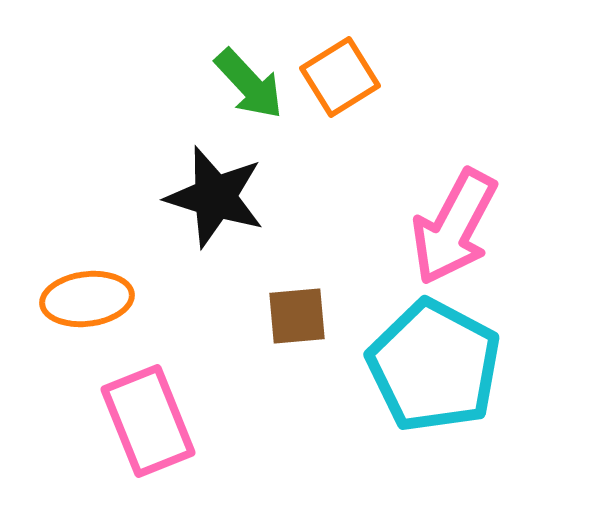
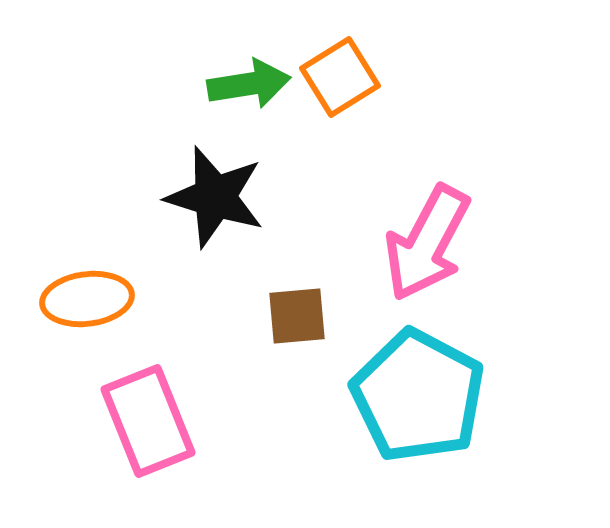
green arrow: rotated 56 degrees counterclockwise
pink arrow: moved 27 px left, 16 px down
cyan pentagon: moved 16 px left, 30 px down
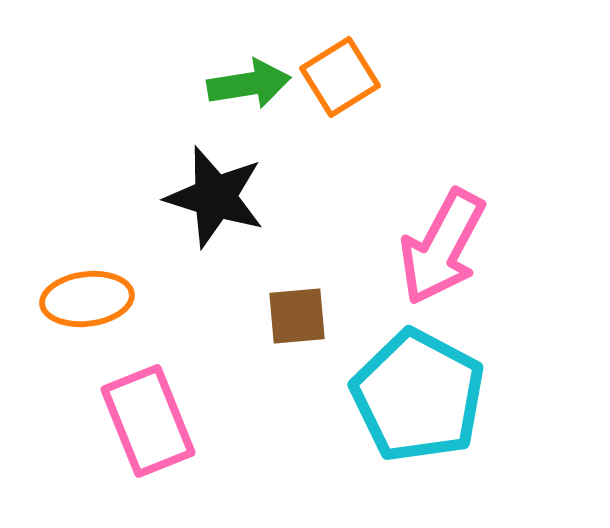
pink arrow: moved 15 px right, 4 px down
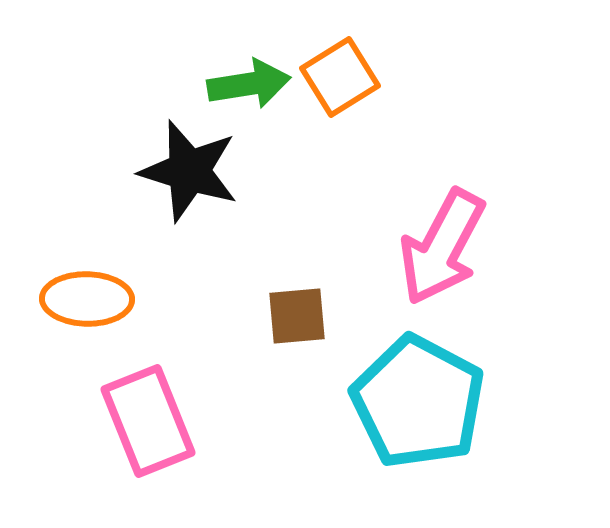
black star: moved 26 px left, 26 px up
orange ellipse: rotated 8 degrees clockwise
cyan pentagon: moved 6 px down
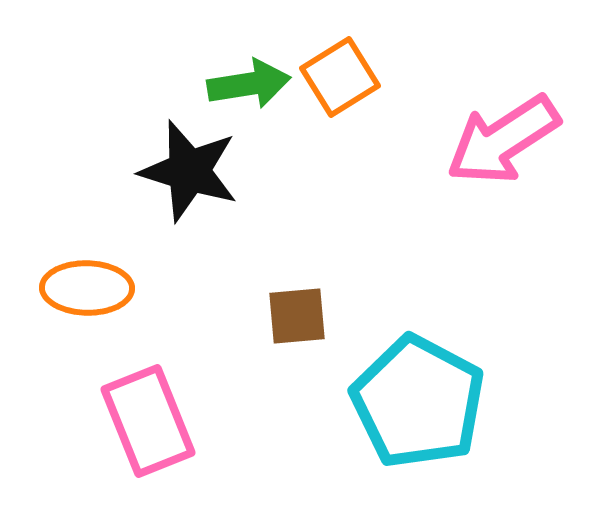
pink arrow: moved 61 px right, 107 px up; rotated 29 degrees clockwise
orange ellipse: moved 11 px up
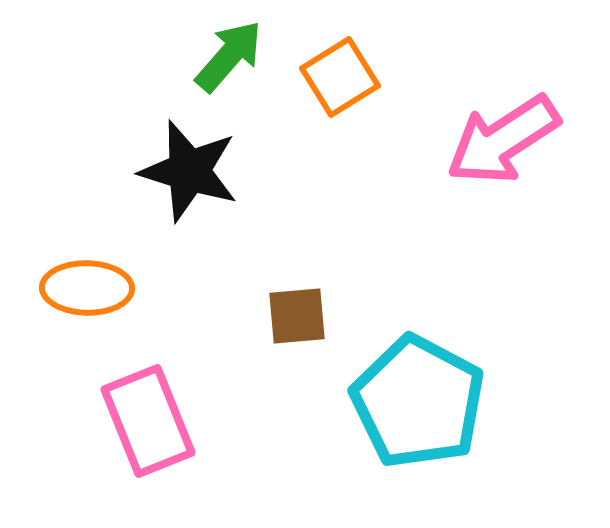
green arrow: moved 20 px left, 28 px up; rotated 40 degrees counterclockwise
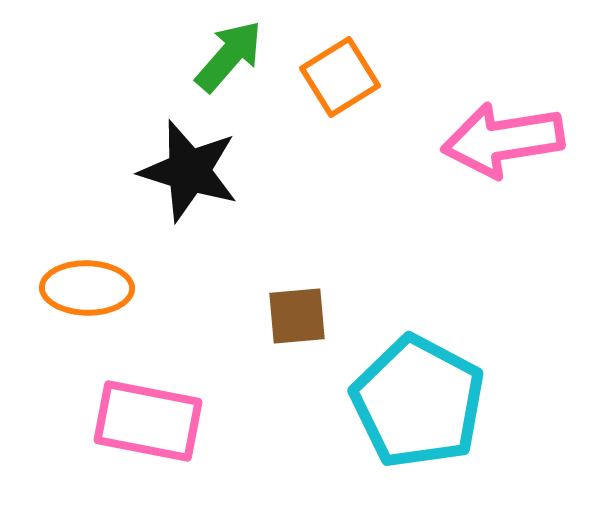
pink arrow: rotated 24 degrees clockwise
pink rectangle: rotated 57 degrees counterclockwise
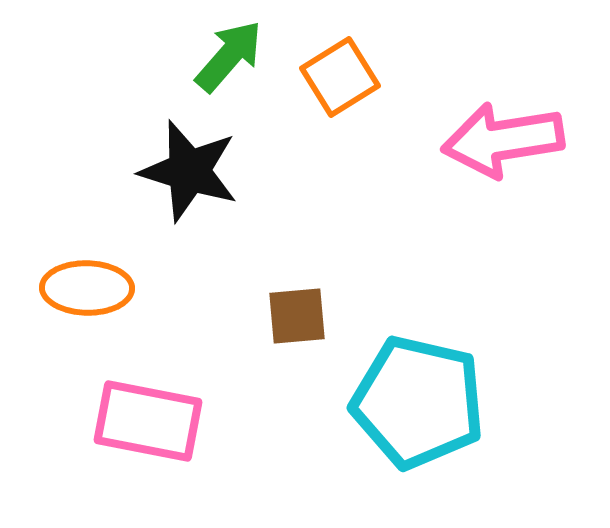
cyan pentagon: rotated 15 degrees counterclockwise
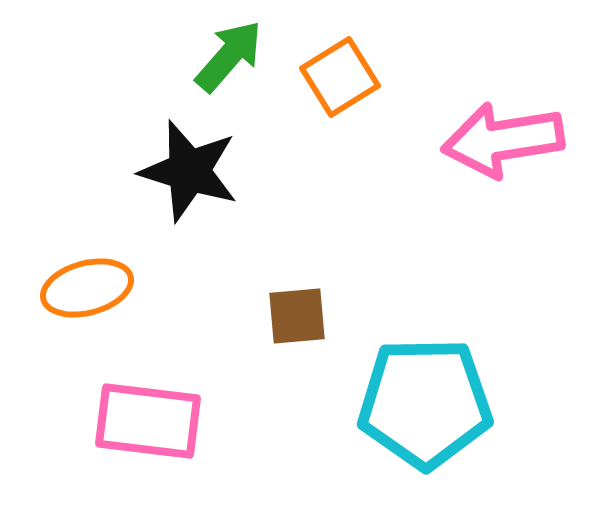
orange ellipse: rotated 16 degrees counterclockwise
cyan pentagon: moved 7 px right, 1 px down; rotated 14 degrees counterclockwise
pink rectangle: rotated 4 degrees counterclockwise
